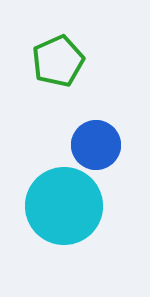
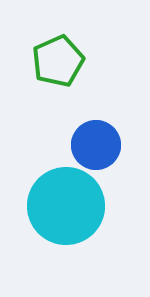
cyan circle: moved 2 px right
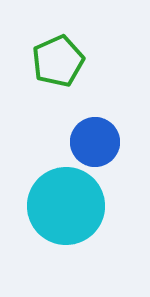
blue circle: moved 1 px left, 3 px up
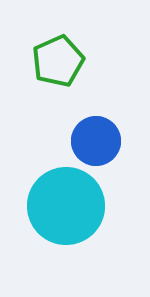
blue circle: moved 1 px right, 1 px up
